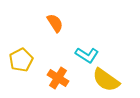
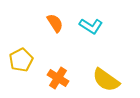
cyan L-shape: moved 4 px right, 29 px up
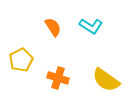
orange semicircle: moved 2 px left, 4 px down
orange cross: rotated 15 degrees counterclockwise
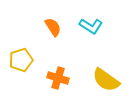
yellow pentagon: rotated 10 degrees clockwise
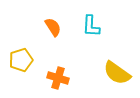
cyan L-shape: rotated 60 degrees clockwise
yellow semicircle: moved 11 px right, 7 px up
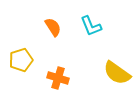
cyan L-shape: rotated 25 degrees counterclockwise
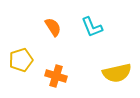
cyan L-shape: moved 1 px right, 1 px down
yellow semicircle: rotated 48 degrees counterclockwise
orange cross: moved 2 px left, 2 px up
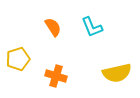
yellow pentagon: moved 3 px left, 1 px up
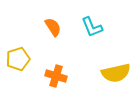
yellow semicircle: moved 1 px left
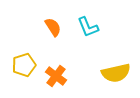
cyan L-shape: moved 4 px left
yellow pentagon: moved 6 px right, 6 px down
orange cross: rotated 20 degrees clockwise
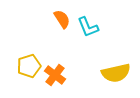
orange semicircle: moved 9 px right, 8 px up
yellow pentagon: moved 5 px right, 1 px down
orange cross: moved 1 px left, 1 px up
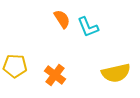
yellow pentagon: moved 14 px left; rotated 20 degrees clockwise
